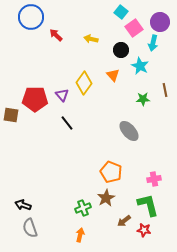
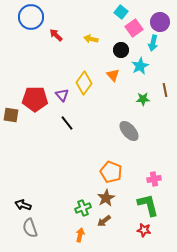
cyan star: rotated 18 degrees clockwise
brown arrow: moved 20 px left
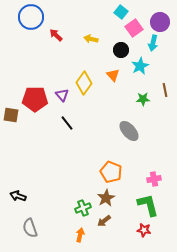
black arrow: moved 5 px left, 9 px up
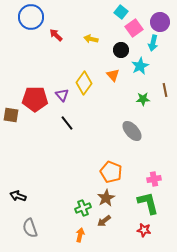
gray ellipse: moved 3 px right
green L-shape: moved 2 px up
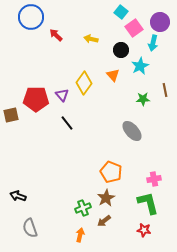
red pentagon: moved 1 px right
brown square: rotated 21 degrees counterclockwise
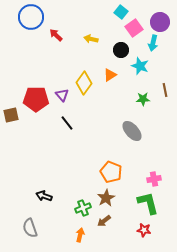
cyan star: rotated 24 degrees counterclockwise
orange triangle: moved 3 px left; rotated 40 degrees clockwise
black arrow: moved 26 px right
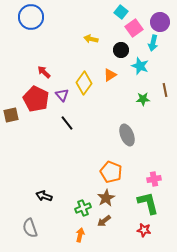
red arrow: moved 12 px left, 37 px down
red pentagon: rotated 25 degrees clockwise
gray ellipse: moved 5 px left, 4 px down; rotated 20 degrees clockwise
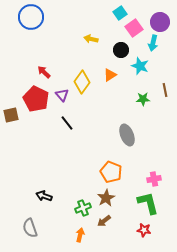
cyan square: moved 1 px left, 1 px down; rotated 16 degrees clockwise
yellow diamond: moved 2 px left, 1 px up
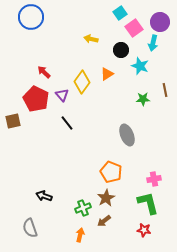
orange triangle: moved 3 px left, 1 px up
brown square: moved 2 px right, 6 px down
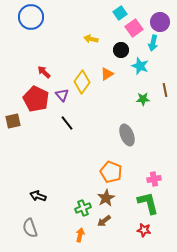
black arrow: moved 6 px left
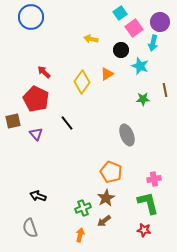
purple triangle: moved 26 px left, 39 px down
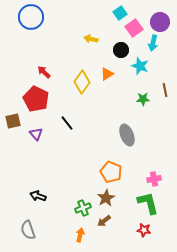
gray semicircle: moved 2 px left, 2 px down
